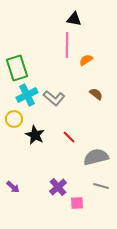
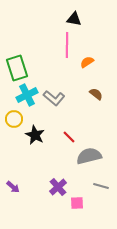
orange semicircle: moved 1 px right, 2 px down
gray semicircle: moved 7 px left, 1 px up
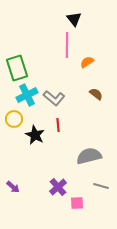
black triangle: rotated 42 degrees clockwise
red line: moved 11 px left, 12 px up; rotated 40 degrees clockwise
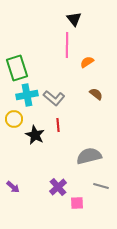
cyan cross: rotated 15 degrees clockwise
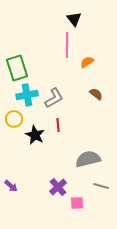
gray L-shape: rotated 70 degrees counterclockwise
gray semicircle: moved 1 px left, 3 px down
purple arrow: moved 2 px left, 1 px up
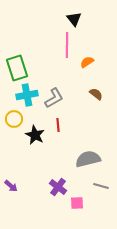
purple cross: rotated 12 degrees counterclockwise
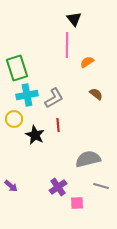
purple cross: rotated 18 degrees clockwise
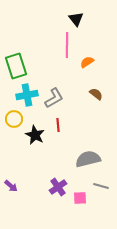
black triangle: moved 2 px right
green rectangle: moved 1 px left, 2 px up
pink square: moved 3 px right, 5 px up
